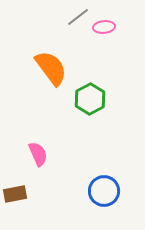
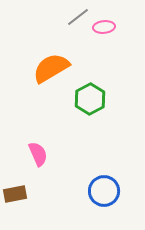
orange semicircle: rotated 84 degrees counterclockwise
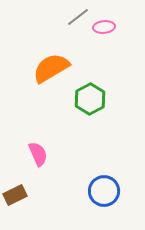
brown rectangle: moved 1 px down; rotated 15 degrees counterclockwise
